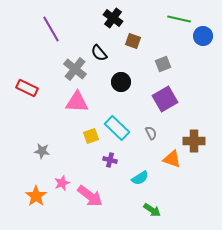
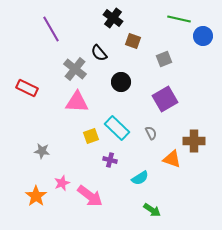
gray square: moved 1 px right, 5 px up
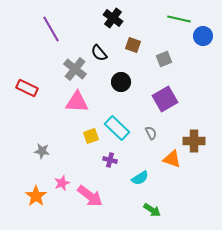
brown square: moved 4 px down
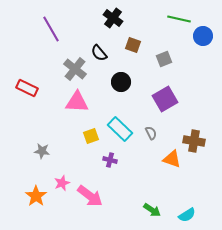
cyan rectangle: moved 3 px right, 1 px down
brown cross: rotated 10 degrees clockwise
cyan semicircle: moved 47 px right, 37 px down
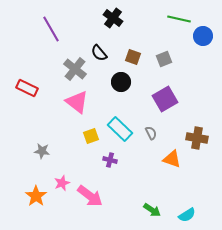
brown square: moved 12 px down
pink triangle: rotated 35 degrees clockwise
brown cross: moved 3 px right, 3 px up
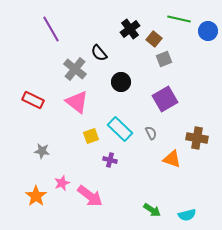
black cross: moved 17 px right, 11 px down; rotated 18 degrees clockwise
blue circle: moved 5 px right, 5 px up
brown square: moved 21 px right, 18 px up; rotated 21 degrees clockwise
red rectangle: moved 6 px right, 12 px down
cyan semicircle: rotated 18 degrees clockwise
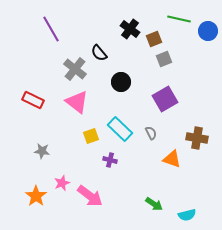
black cross: rotated 18 degrees counterclockwise
brown square: rotated 28 degrees clockwise
green arrow: moved 2 px right, 6 px up
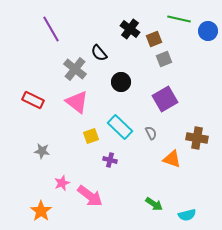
cyan rectangle: moved 2 px up
orange star: moved 5 px right, 15 px down
